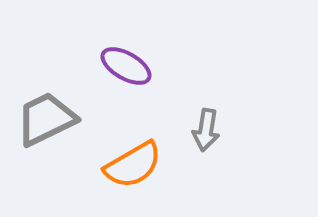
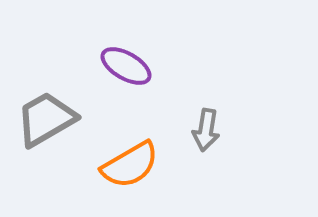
gray trapezoid: rotated 4 degrees counterclockwise
orange semicircle: moved 3 px left
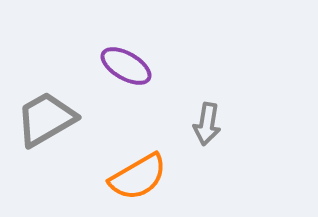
gray arrow: moved 1 px right, 6 px up
orange semicircle: moved 8 px right, 12 px down
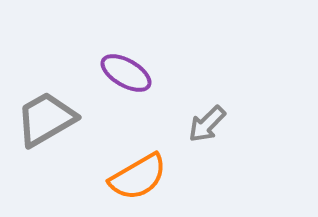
purple ellipse: moved 7 px down
gray arrow: rotated 36 degrees clockwise
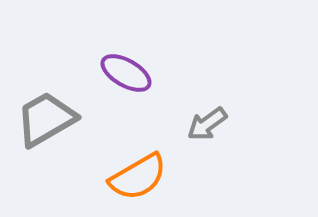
gray arrow: rotated 9 degrees clockwise
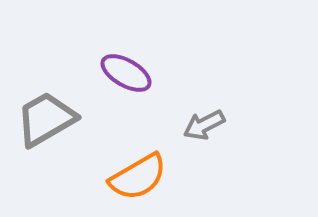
gray arrow: moved 3 px left, 1 px down; rotated 9 degrees clockwise
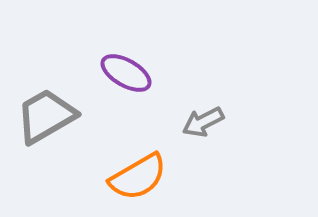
gray trapezoid: moved 3 px up
gray arrow: moved 1 px left, 3 px up
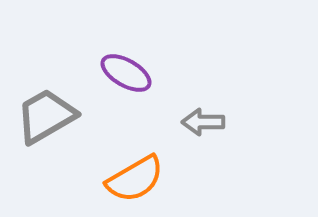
gray arrow: rotated 27 degrees clockwise
orange semicircle: moved 3 px left, 2 px down
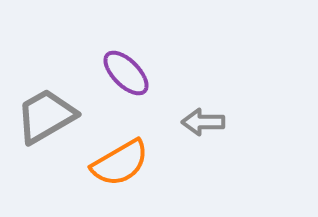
purple ellipse: rotated 15 degrees clockwise
orange semicircle: moved 15 px left, 16 px up
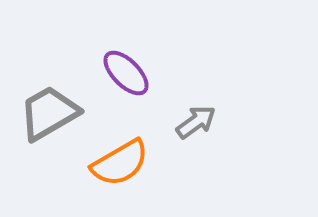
gray trapezoid: moved 3 px right, 3 px up
gray arrow: moved 7 px left; rotated 144 degrees clockwise
